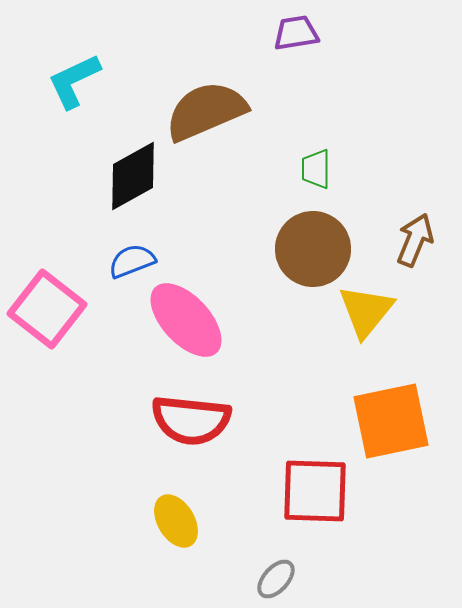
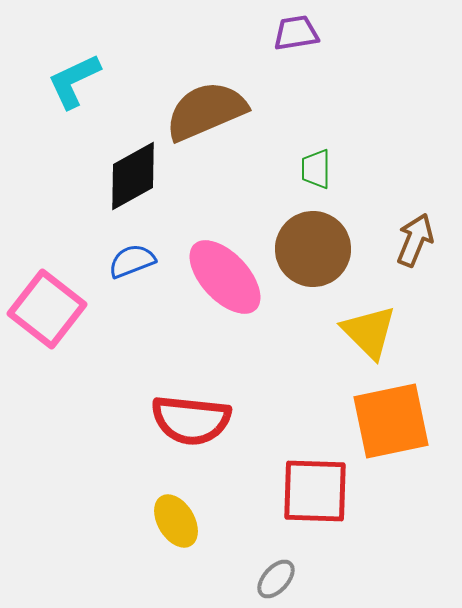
yellow triangle: moved 3 px right, 21 px down; rotated 24 degrees counterclockwise
pink ellipse: moved 39 px right, 43 px up
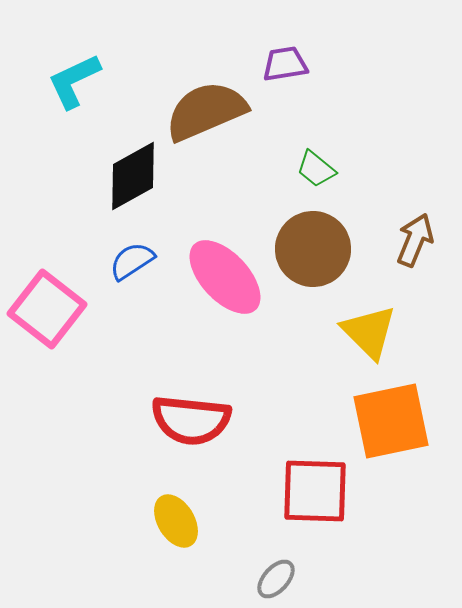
purple trapezoid: moved 11 px left, 31 px down
green trapezoid: rotated 51 degrees counterclockwise
blue semicircle: rotated 12 degrees counterclockwise
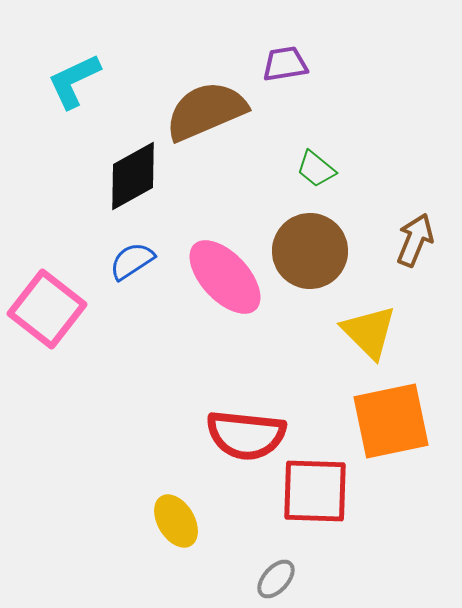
brown circle: moved 3 px left, 2 px down
red semicircle: moved 55 px right, 15 px down
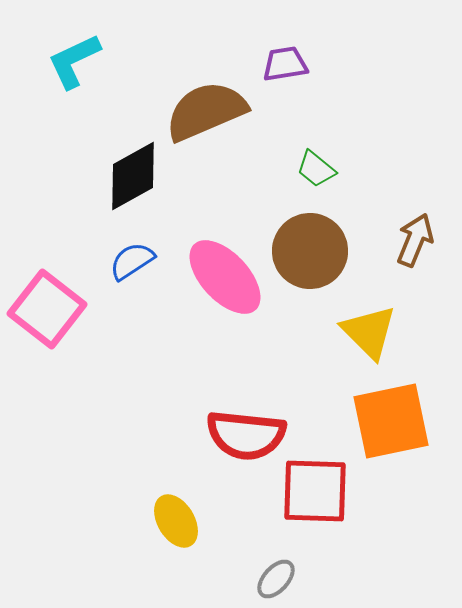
cyan L-shape: moved 20 px up
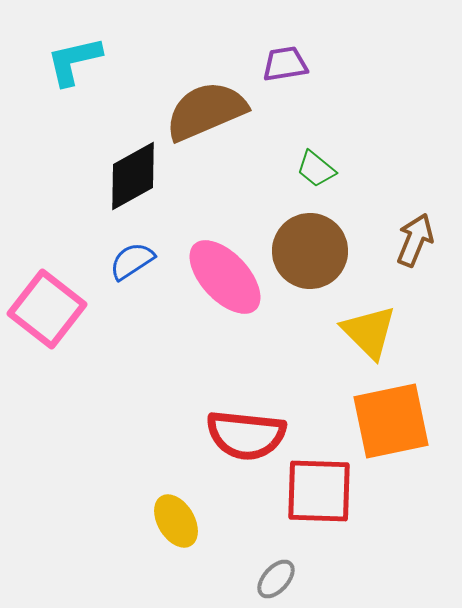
cyan L-shape: rotated 12 degrees clockwise
red square: moved 4 px right
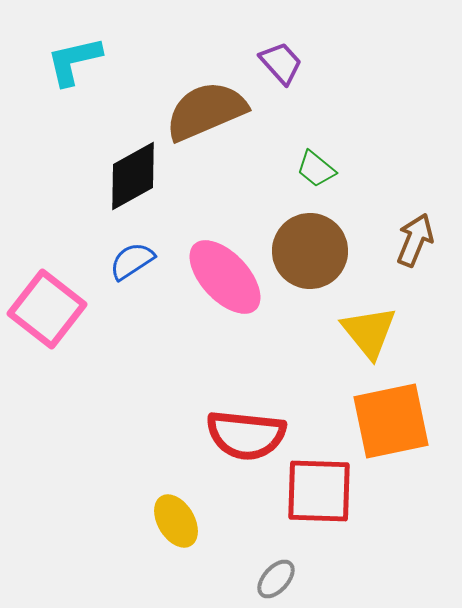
purple trapezoid: moved 4 px left, 1 px up; rotated 57 degrees clockwise
yellow triangle: rotated 6 degrees clockwise
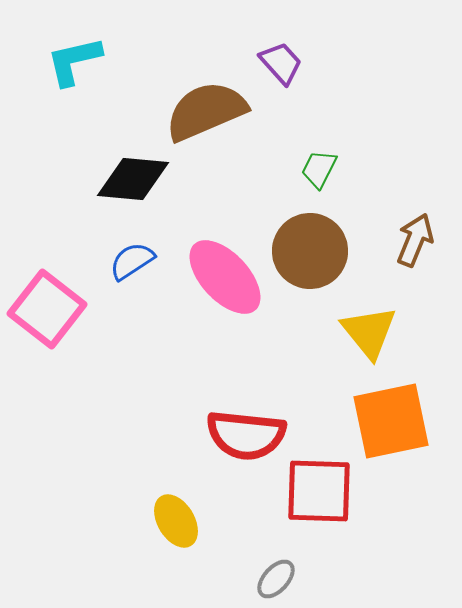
green trapezoid: moved 3 px right; rotated 78 degrees clockwise
black diamond: moved 3 px down; rotated 34 degrees clockwise
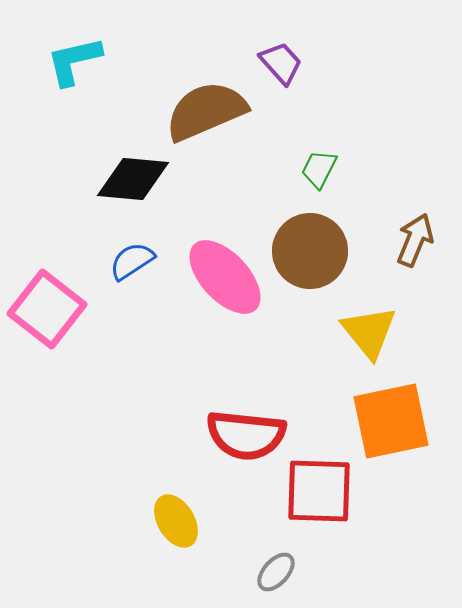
gray ellipse: moved 7 px up
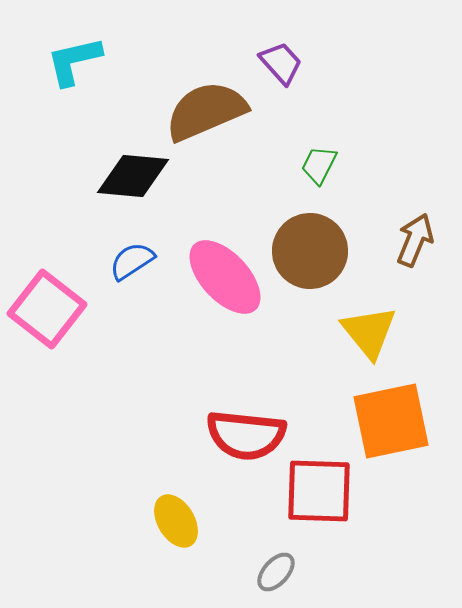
green trapezoid: moved 4 px up
black diamond: moved 3 px up
